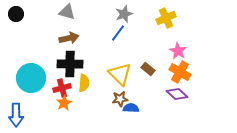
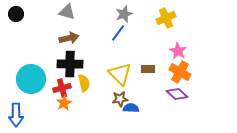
brown rectangle: rotated 40 degrees counterclockwise
cyan circle: moved 1 px down
yellow semicircle: rotated 18 degrees counterclockwise
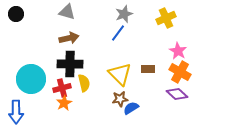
blue semicircle: rotated 35 degrees counterclockwise
blue arrow: moved 3 px up
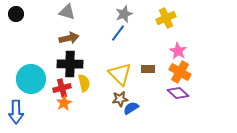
purple diamond: moved 1 px right, 1 px up
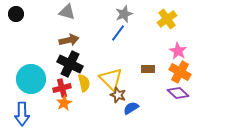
yellow cross: moved 1 px right, 1 px down; rotated 12 degrees counterclockwise
brown arrow: moved 2 px down
black cross: rotated 25 degrees clockwise
yellow triangle: moved 9 px left, 5 px down
brown star: moved 2 px left, 4 px up; rotated 28 degrees clockwise
blue arrow: moved 6 px right, 2 px down
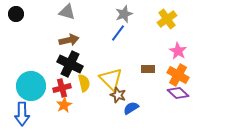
orange cross: moved 2 px left, 3 px down
cyan circle: moved 7 px down
orange star: moved 2 px down
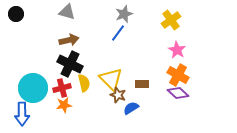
yellow cross: moved 4 px right, 1 px down
pink star: moved 1 px left, 1 px up
brown rectangle: moved 6 px left, 15 px down
cyan circle: moved 2 px right, 2 px down
orange star: rotated 21 degrees clockwise
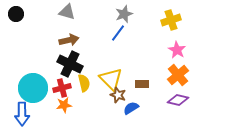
yellow cross: rotated 18 degrees clockwise
orange cross: rotated 20 degrees clockwise
purple diamond: moved 7 px down; rotated 30 degrees counterclockwise
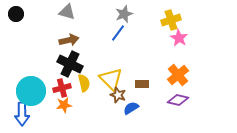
pink star: moved 2 px right, 12 px up
cyan circle: moved 2 px left, 3 px down
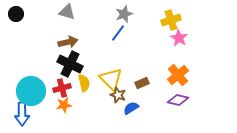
brown arrow: moved 1 px left, 2 px down
brown rectangle: moved 1 px up; rotated 24 degrees counterclockwise
